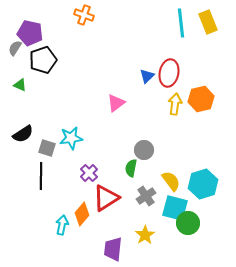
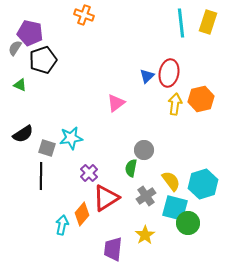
yellow rectangle: rotated 40 degrees clockwise
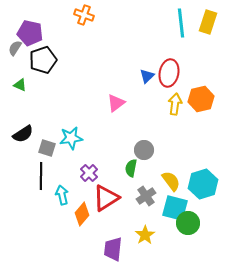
cyan arrow: moved 30 px up; rotated 24 degrees counterclockwise
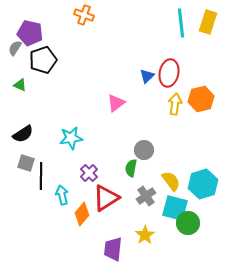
gray square: moved 21 px left, 15 px down
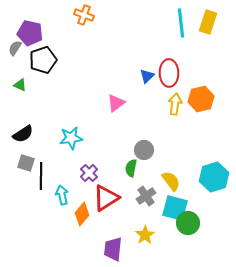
red ellipse: rotated 12 degrees counterclockwise
cyan hexagon: moved 11 px right, 7 px up
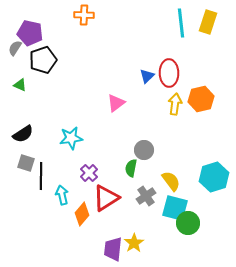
orange cross: rotated 18 degrees counterclockwise
yellow star: moved 11 px left, 8 px down
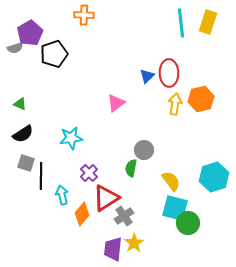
purple pentagon: rotated 30 degrees clockwise
gray semicircle: rotated 140 degrees counterclockwise
black pentagon: moved 11 px right, 6 px up
green triangle: moved 19 px down
gray cross: moved 22 px left, 20 px down
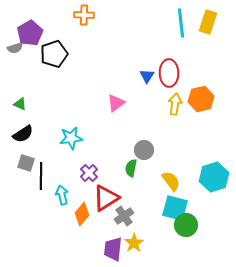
blue triangle: rotated 14 degrees counterclockwise
green circle: moved 2 px left, 2 px down
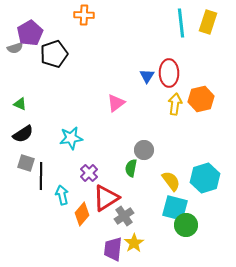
cyan hexagon: moved 9 px left, 1 px down
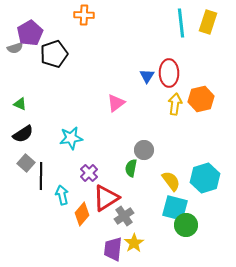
gray square: rotated 24 degrees clockwise
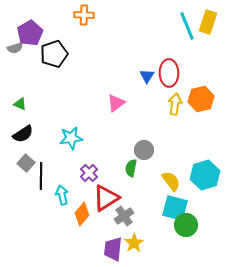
cyan line: moved 6 px right, 3 px down; rotated 16 degrees counterclockwise
cyan hexagon: moved 3 px up
